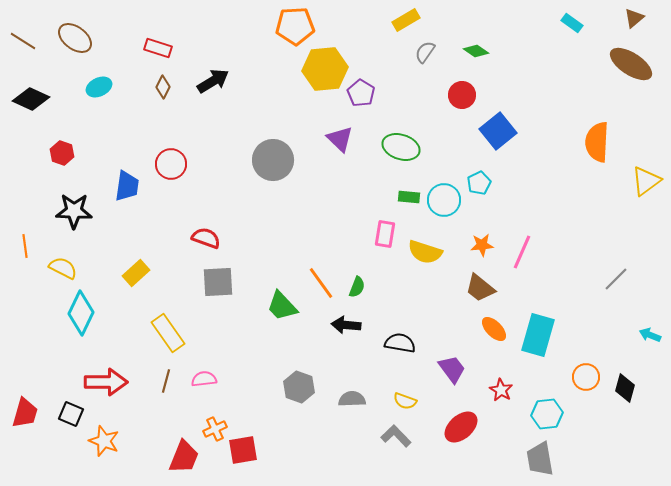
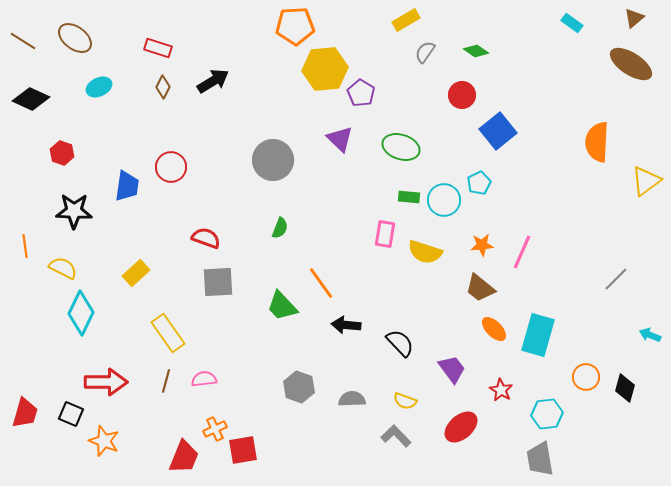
red circle at (171, 164): moved 3 px down
green semicircle at (357, 287): moved 77 px left, 59 px up
black semicircle at (400, 343): rotated 36 degrees clockwise
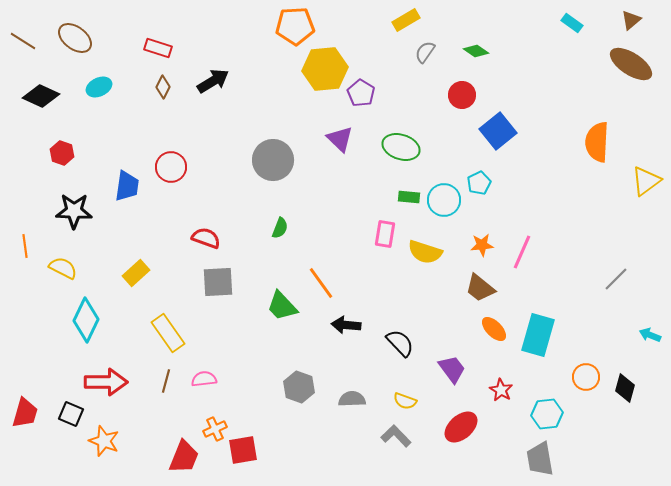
brown triangle at (634, 18): moved 3 px left, 2 px down
black diamond at (31, 99): moved 10 px right, 3 px up
cyan diamond at (81, 313): moved 5 px right, 7 px down
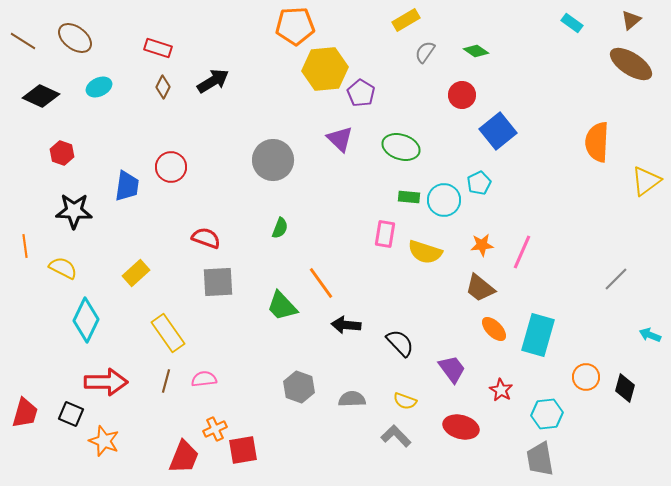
red ellipse at (461, 427): rotated 56 degrees clockwise
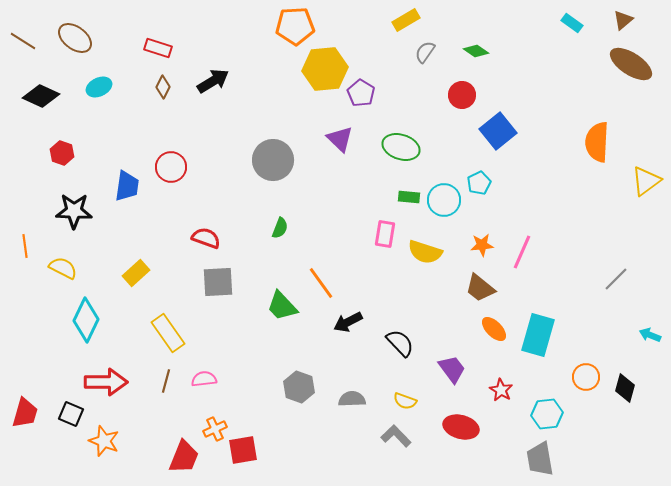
brown triangle at (631, 20): moved 8 px left
black arrow at (346, 325): moved 2 px right, 3 px up; rotated 32 degrees counterclockwise
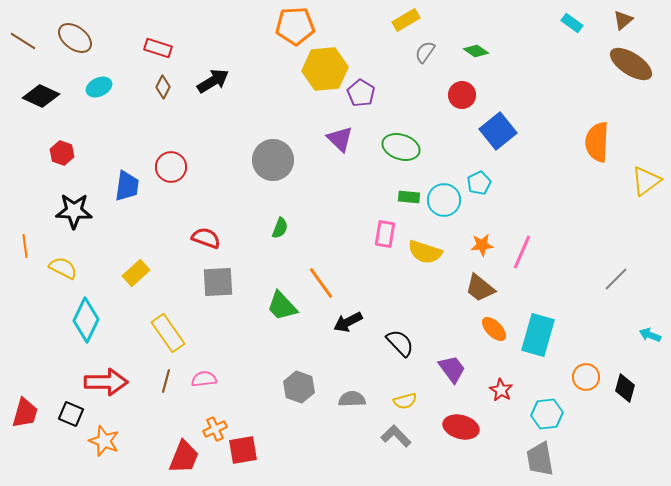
yellow semicircle at (405, 401): rotated 35 degrees counterclockwise
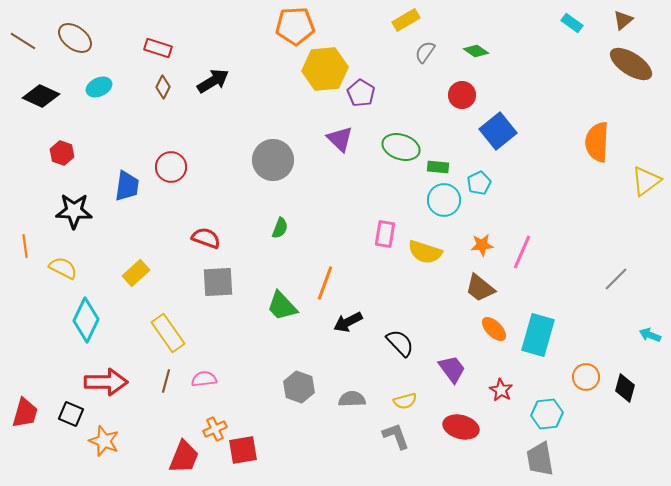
green rectangle at (409, 197): moved 29 px right, 30 px up
orange line at (321, 283): moved 4 px right; rotated 56 degrees clockwise
gray L-shape at (396, 436): rotated 24 degrees clockwise
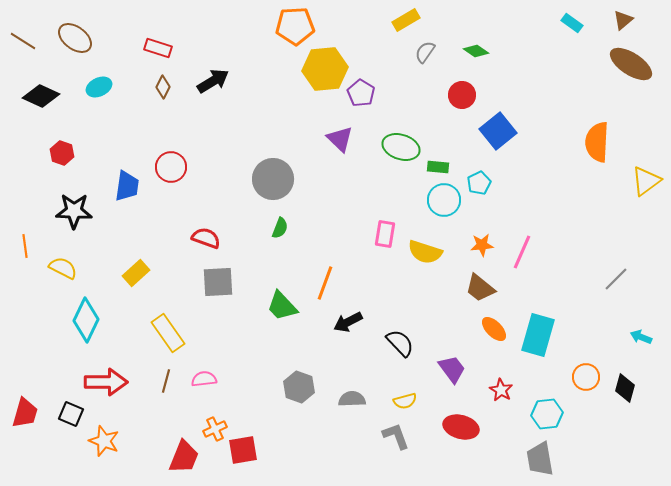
gray circle at (273, 160): moved 19 px down
cyan arrow at (650, 335): moved 9 px left, 2 px down
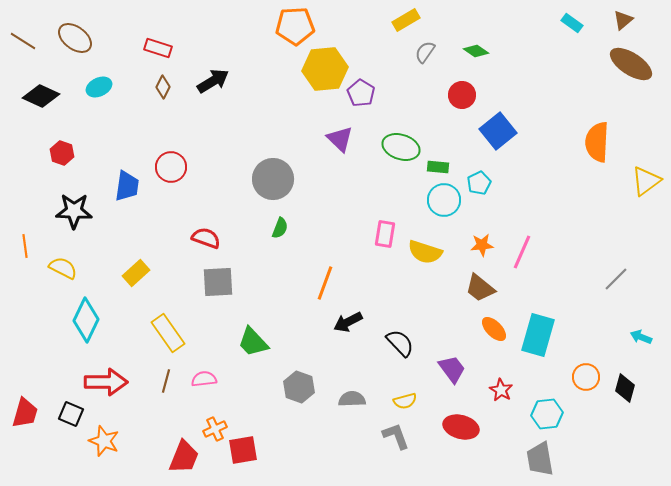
green trapezoid at (282, 306): moved 29 px left, 36 px down
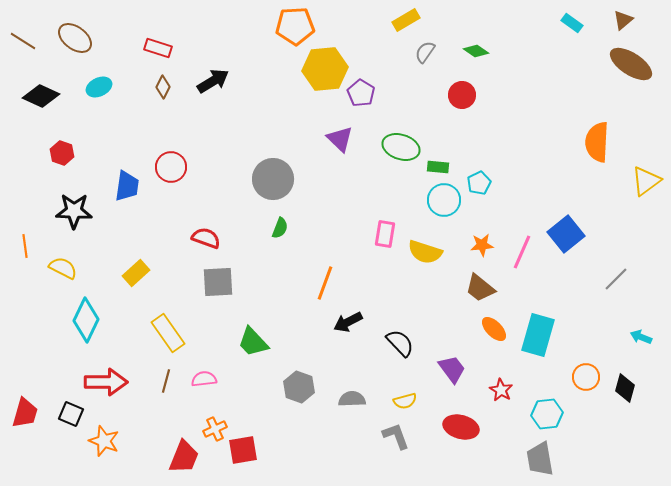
blue square at (498, 131): moved 68 px right, 103 px down
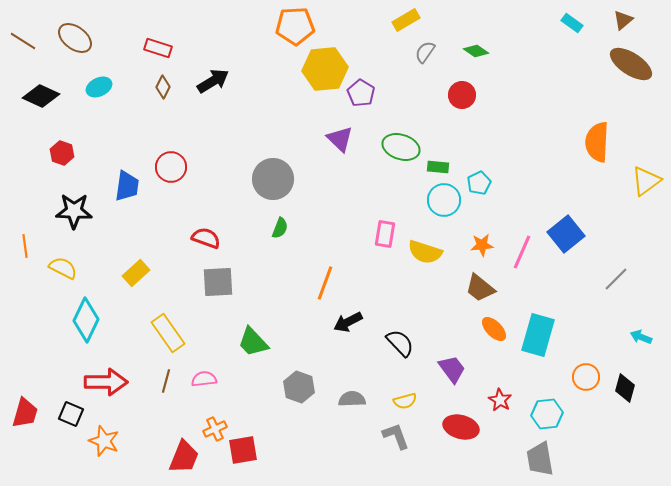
red star at (501, 390): moved 1 px left, 10 px down
